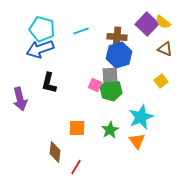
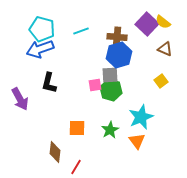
pink square: rotated 32 degrees counterclockwise
purple arrow: rotated 15 degrees counterclockwise
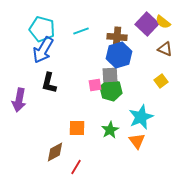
blue arrow: moved 3 px right, 1 px down; rotated 40 degrees counterclockwise
purple arrow: moved 1 px left, 1 px down; rotated 40 degrees clockwise
brown diamond: rotated 55 degrees clockwise
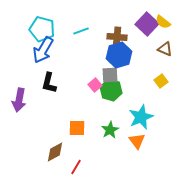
pink square: rotated 32 degrees counterclockwise
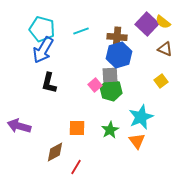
purple arrow: moved 26 px down; rotated 95 degrees clockwise
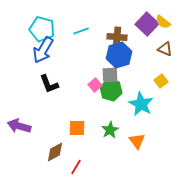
black L-shape: moved 1 px down; rotated 35 degrees counterclockwise
cyan star: moved 13 px up; rotated 20 degrees counterclockwise
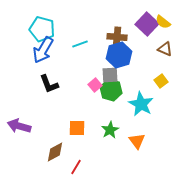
cyan line: moved 1 px left, 13 px down
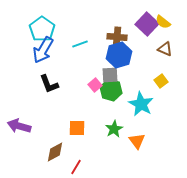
cyan pentagon: rotated 20 degrees clockwise
green star: moved 4 px right, 1 px up
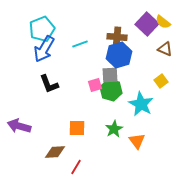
cyan pentagon: rotated 15 degrees clockwise
blue arrow: moved 1 px right, 1 px up
pink square: rotated 24 degrees clockwise
brown diamond: rotated 25 degrees clockwise
